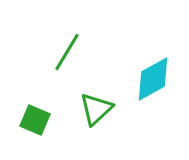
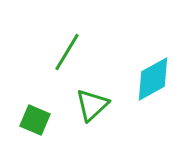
green triangle: moved 4 px left, 4 px up
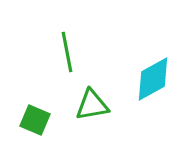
green line: rotated 42 degrees counterclockwise
green triangle: rotated 33 degrees clockwise
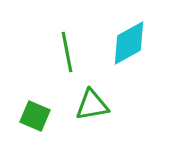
cyan diamond: moved 24 px left, 36 px up
green square: moved 4 px up
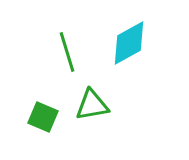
green line: rotated 6 degrees counterclockwise
green square: moved 8 px right, 1 px down
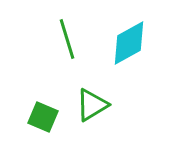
green line: moved 13 px up
green triangle: rotated 21 degrees counterclockwise
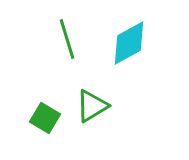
green triangle: moved 1 px down
green square: moved 2 px right, 1 px down; rotated 8 degrees clockwise
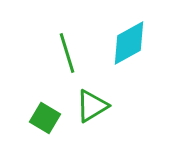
green line: moved 14 px down
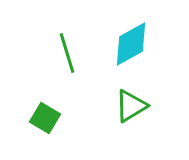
cyan diamond: moved 2 px right, 1 px down
green triangle: moved 39 px right
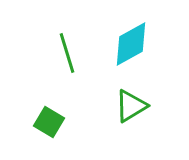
green square: moved 4 px right, 4 px down
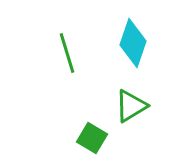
cyan diamond: moved 2 px right, 1 px up; rotated 42 degrees counterclockwise
green square: moved 43 px right, 16 px down
